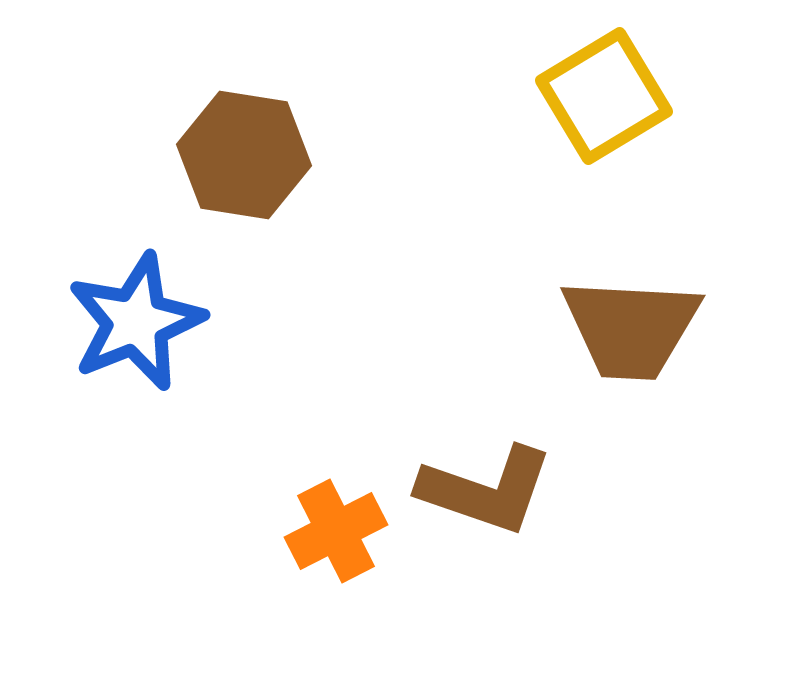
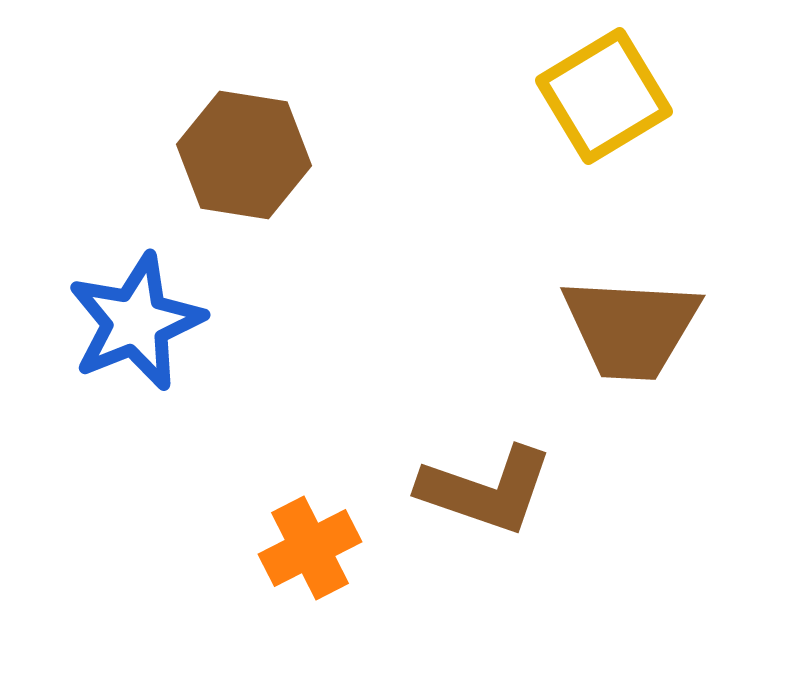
orange cross: moved 26 px left, 17 px down
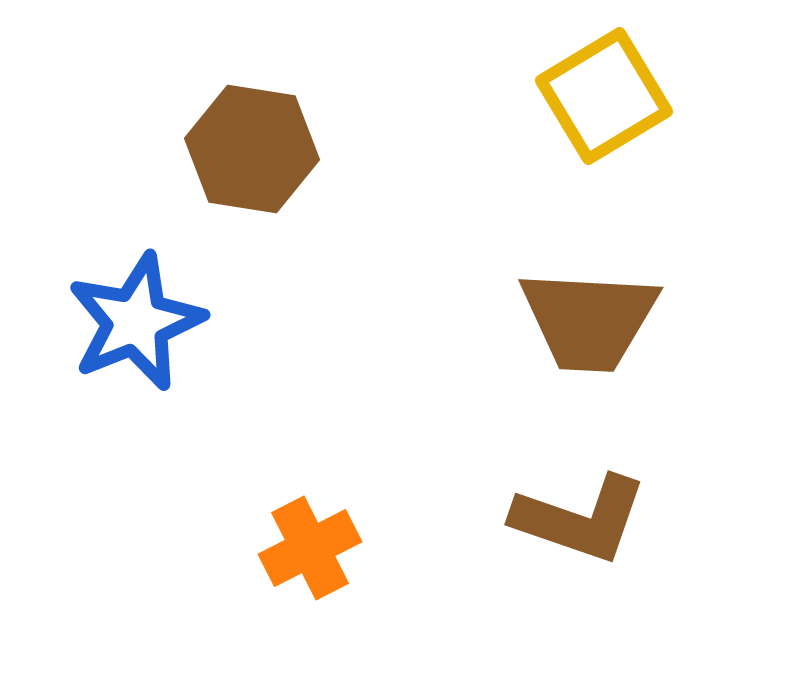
brown hexagon: moved 8 px right, 6 px up
brown trapezoid: moved 42 px left, 8 px up
brown L-shape: moved 94 px right, 29 px down
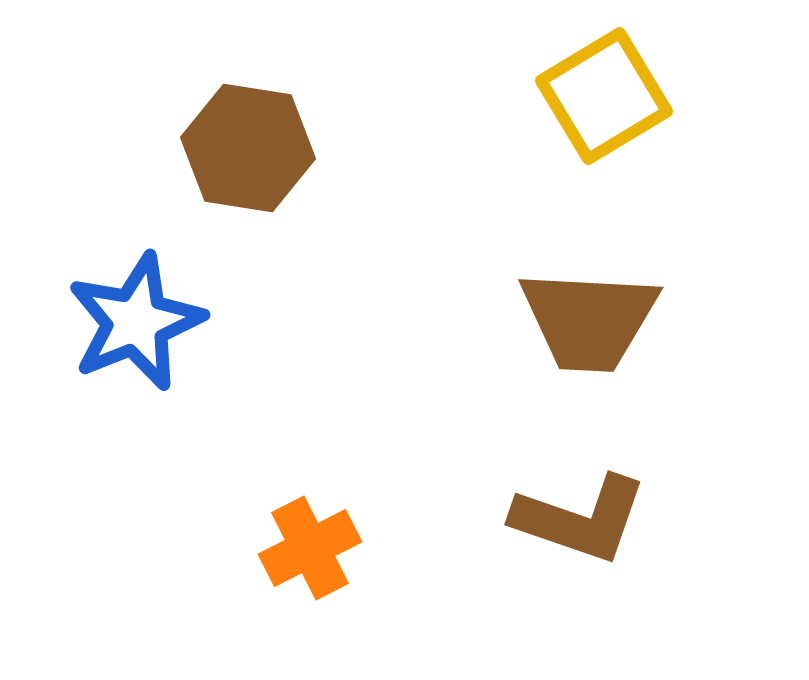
brown hexagon: moved 4 px left, 1 px up
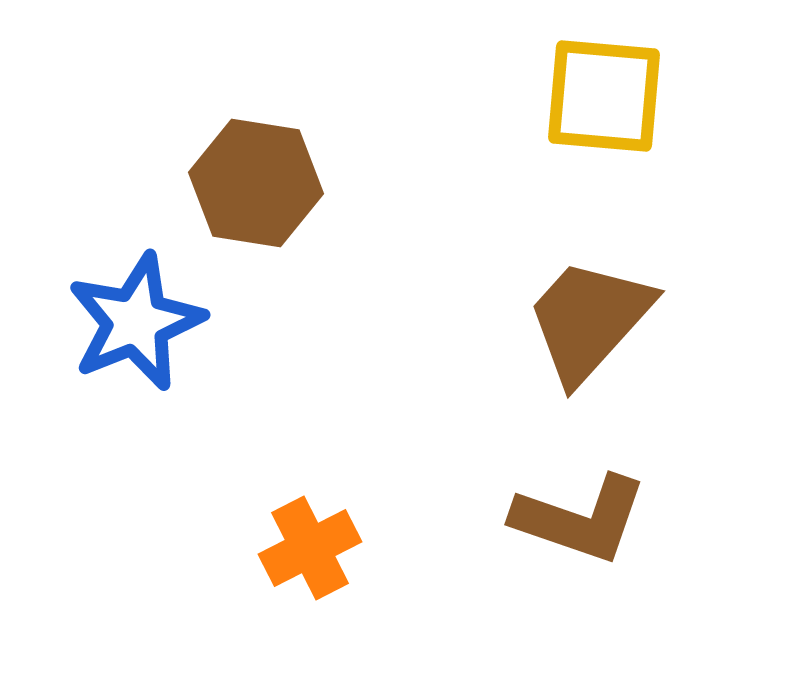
yellow square: rotated 36 degrees clockwise
brown hexagon: moved 8 px right, 35 px down
brown trapezoid: rotated 129 degrees clockwise
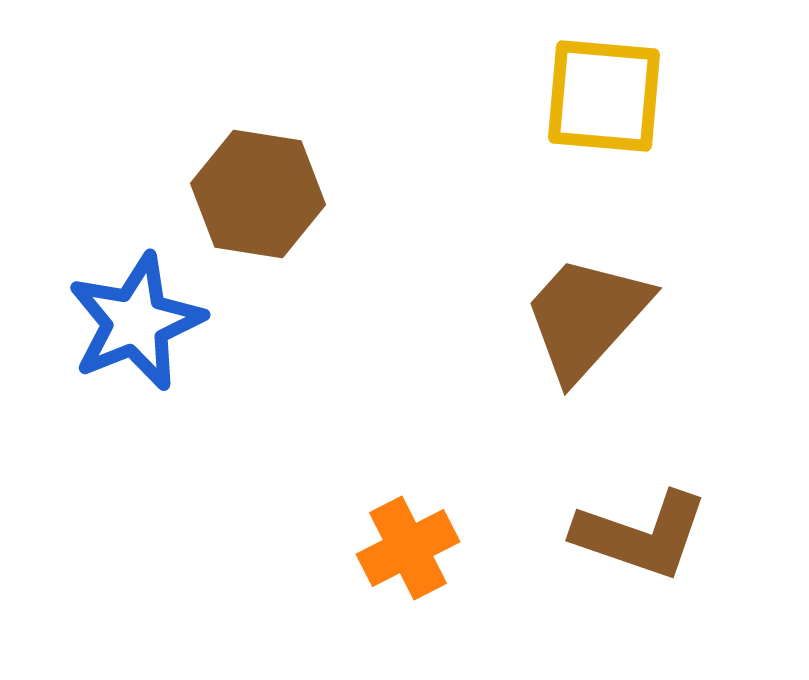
brown hexagon: moved 2 px right, 11 px down
brown trapezoid: moved 3 px left, 3 px up
brown L-shape: moved 61 px right, 16 px down
orange cross: moved 98 px right
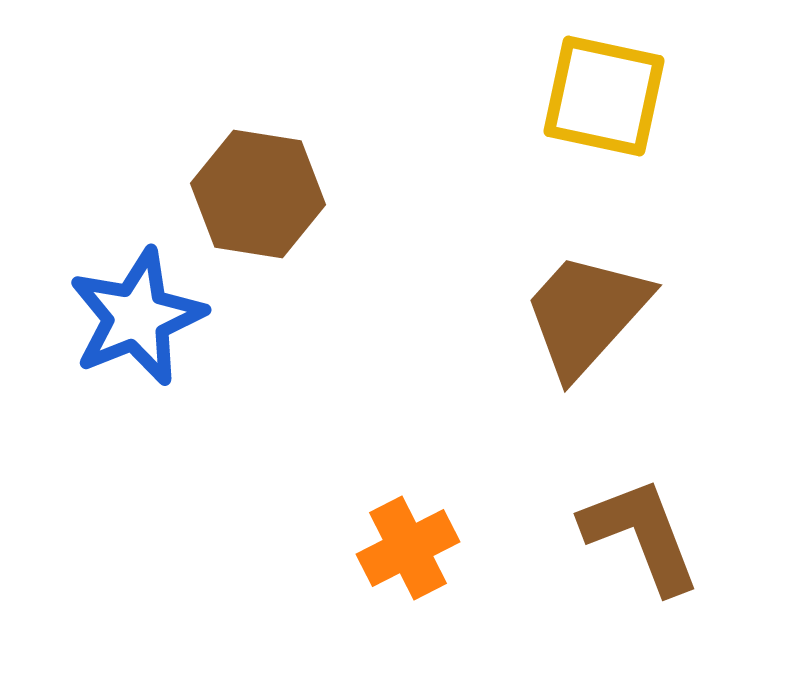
yellow square: rotated 7 degrees clockwise
brown trapezoid: moved 3 px up
blue star: moved 1 px right, 5 px up
brown L-shape: rotated 130 degrees counterclockwise
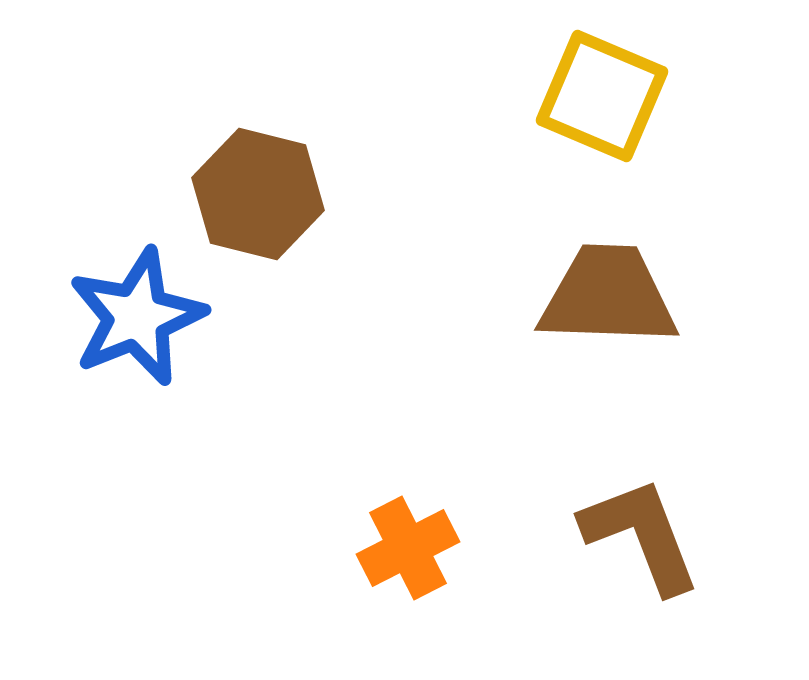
yellow square: moved 2 px left; rotated 11 degrees clockwise
brown hexagon: rotated 5 degrees clockwise
brown trapezoid: moved 22 px right, 18 px up; rotated 50 degrees clockwise
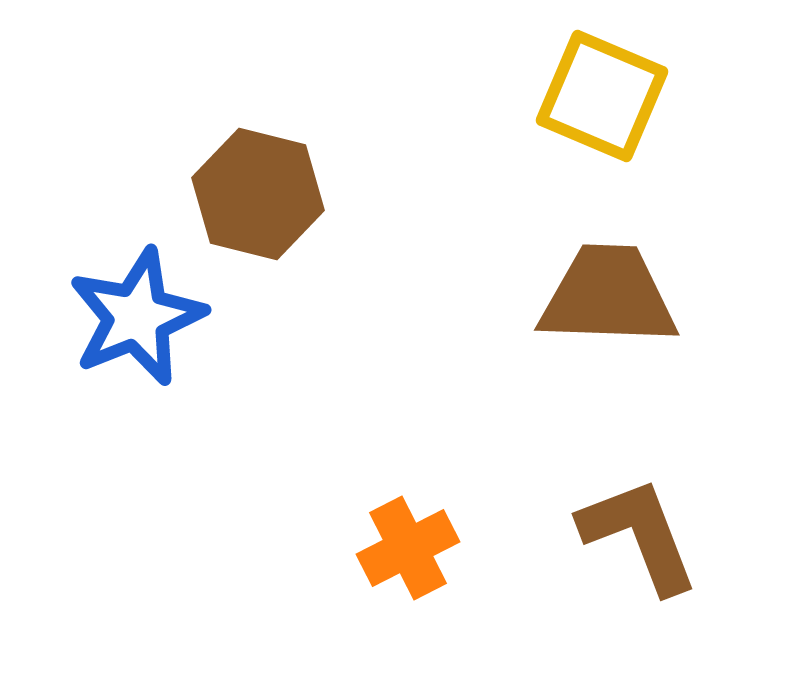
brown L-shape: moved 2 px left
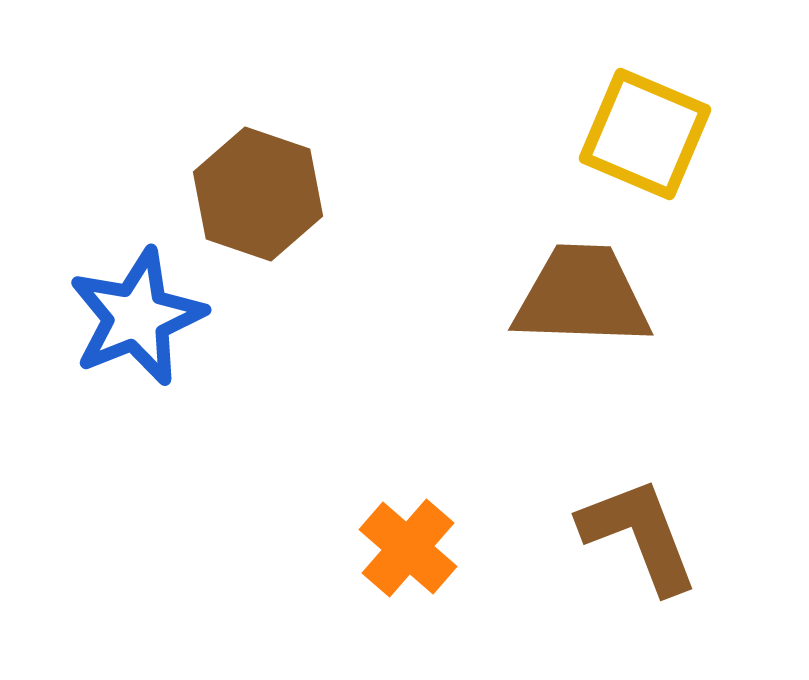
yellow square: moved 43 px right, 38 px down
brown hexagon: rotated 5 degrees clockwise
brown trapezoid: moved 26 px left
orange cross: rotated 22 degrees counterclockwise
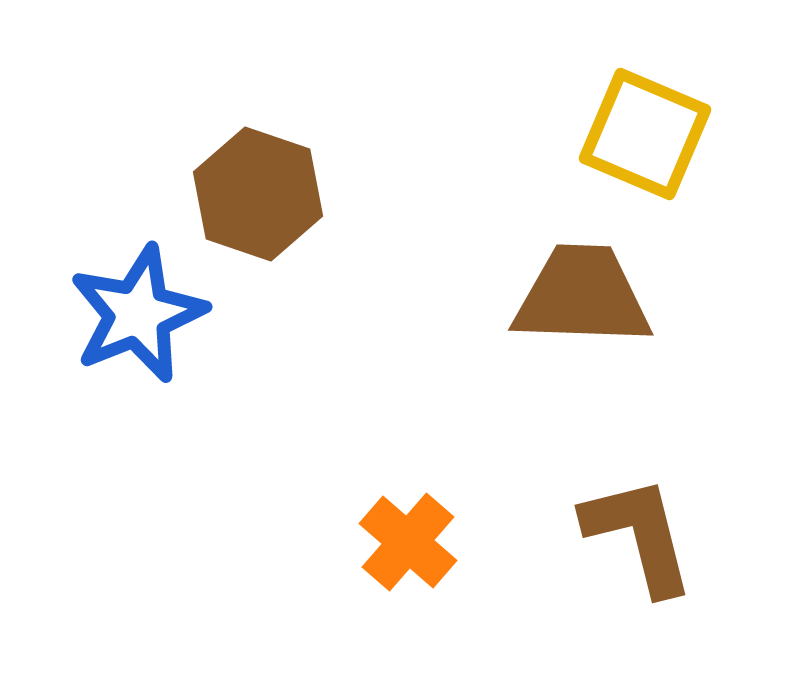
blue star: moved 1 px right, 3 px up
brown L-shape: rotated 7 degrees clockwise
orange cross: moved 6 px up
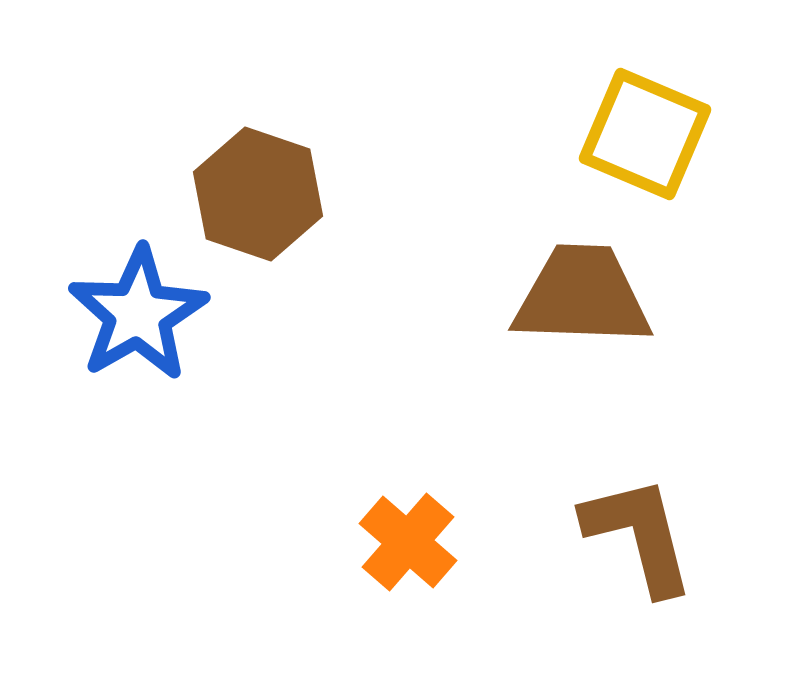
blue star: rotated 8 degrees counterclockwise
